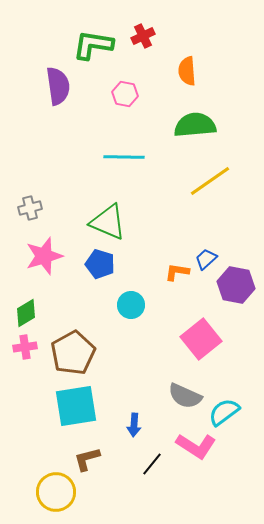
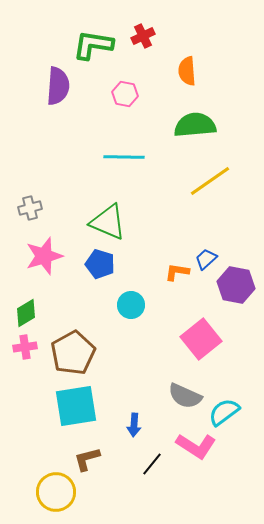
purple semicircle: rotated 12 degrees clockwise
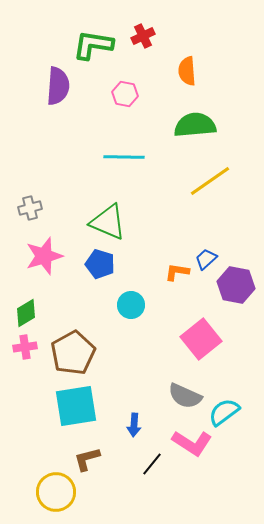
pink L-shape: moved 4 px left, 3 px up
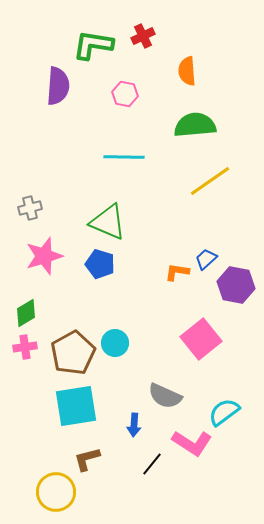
cyan circle: moved 16 px left, 38 px down
gray semicircle: moved 20 px left
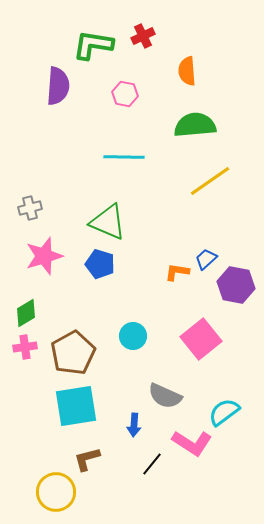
cyan circle: moved 18 px right, 7 px up
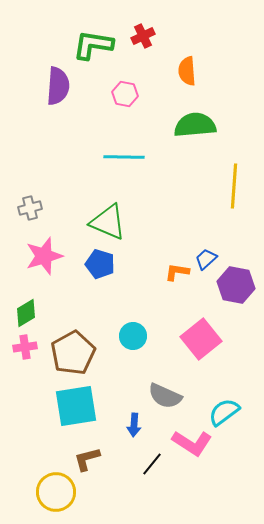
yellow line: moved 24 px right, 5 px down; rotated 51 degrees counterclockwise
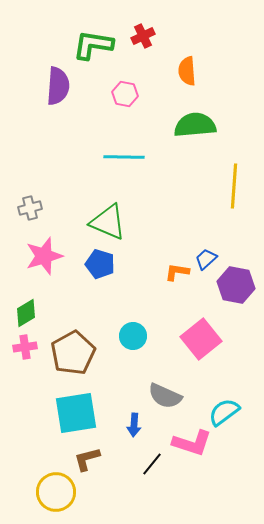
cyan square: moved 7 px down
pink L-shape: rotated 15 degrees counterclockwise
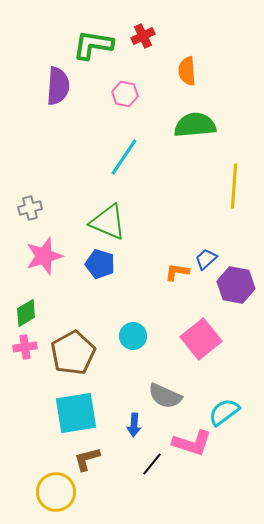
cyan line: rotated 57 degrees counterclockwise
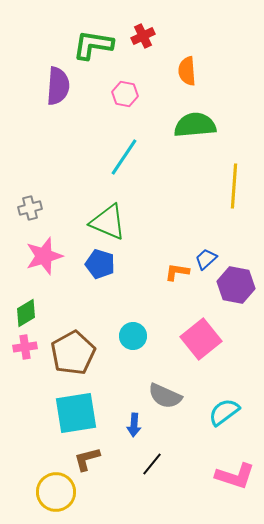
pink L-shape: moved 43 px right, 33 px down
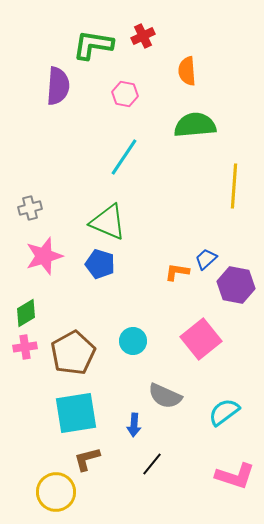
cyan circle: moved 5 px down
